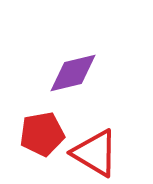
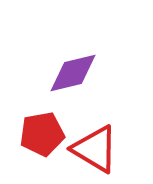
red triangle: moved 4 px up
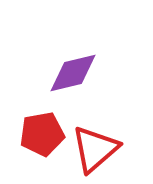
red triangle: rotated 48 degrees clockwise
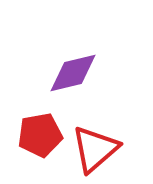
red pentagon: moved 2 px left, 1 px down
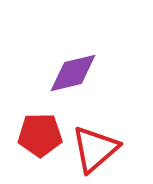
red pentagon: rotated 9 degrees clockwise
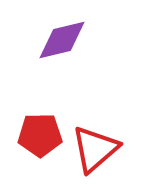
purple diamond: moved 11 px left, 33 px up
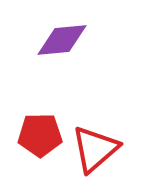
purple diamond: rotated 8 degrees clockwise
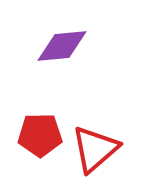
purple diamond: moved 6 px down
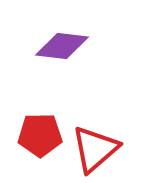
purple diamond: rotated 12 degrees clockwise
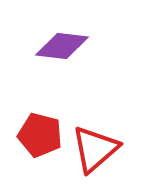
red pentagon: rotated 15 degrees clockwise
